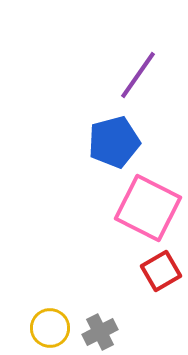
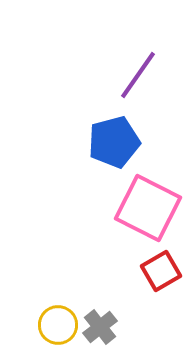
yellow circle: moved 8 px right, 3 px up
gray cross: moved 5 px up; rotated 12 degrees counterclockwise
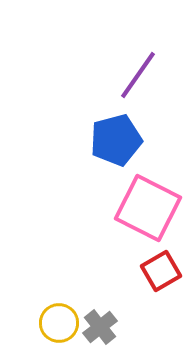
blue pentagon: moved 2 px right, 2 px up
yellow circle: moved 1 px right, 2 px up
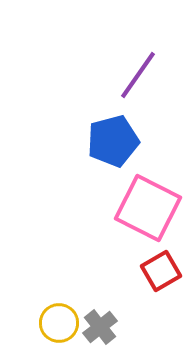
blue pentagon: moved 3 px left, 1 px down
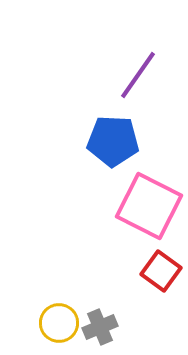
blue pentagon: rotated 18 degrees clockwise
pink square: moved 1 px right, 2 px up
red square: rotated 24 degrees counterclockwise
gray cross: rotated 16 degrees clockwise
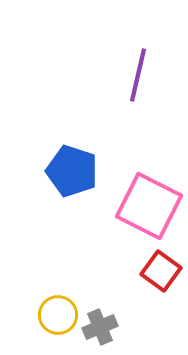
purple line: rotated 22 degrees counterclockwise
blue pentagon: moved 41 px left, 30 px down; rotated 15 degrees clockwise
yellow circle: moved 1 px left, 8 px up
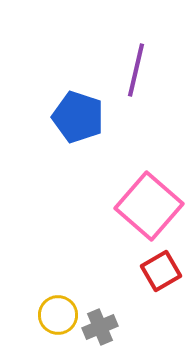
purple line: moved 2 px left, 5 px up
blue pentagon: moved 6 px right, 54 px up
pink square: rotated 14 degrees clockwise
red square: rotated 24 degrees clockwise
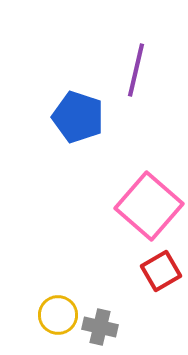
gray cross: rotated 36 degrees clockwise
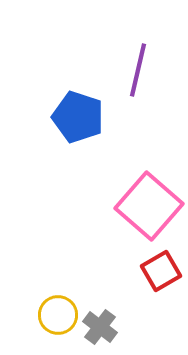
purple line: moved 2 px right
gray cross: rotated 24 degrees clockwise
